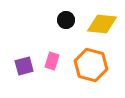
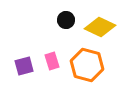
yellow diamond: moved 2 px left, 3 px down; rotated 20 degrees clockwise
pink rectangle: rotated 36 degrees counterclockwise
orange hexagon: moved 4 px left
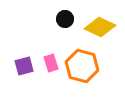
black circle: moved 1 px left, 1 px up
pink rectangle: moved 1 px left, 2 px down
orange hexagon: moved 5 px left, 1 px down
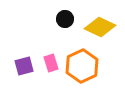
orange hexagon: rotated 20 degrees clockwise
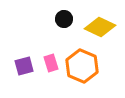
black circle: moved 1 px left
orange hexagon: rotated 12 degrees counterclockwise
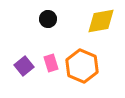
black circle: moved 16 px left
yellow diamond: moved 1 px right, 6 px up; rotated 36 degrees counterclockwise
purple square: rotated 24 degrees counterclockwise
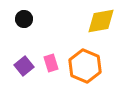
black circle: moved 24 px left
orange hexagon: moved 3 px right
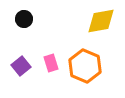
purple square: moved 3 px left
